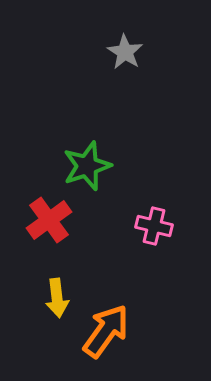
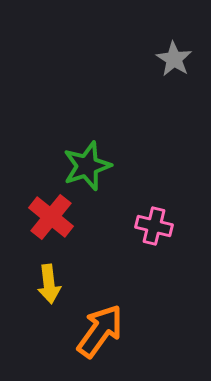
gray star: moved 49 px right, 7 px down
red cross: moved 2 px right, 3 px up; rotated 15 degrees counterclockwise
yellow arrow: moved 8 px left, 14 px up
orange arrow: moved 6 px left
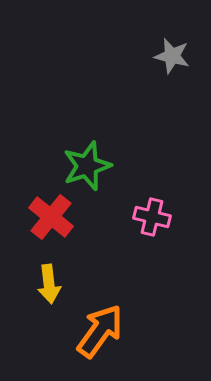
gray star: moved 2 px left, 3 px up; rotated 18 degrees counterclockwise
pink cross: moved 2 px left, 9 px up
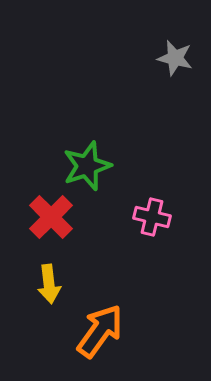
gray star: moved 3 px right, 2 px down
red cross: rotated 6 degrees clockwise
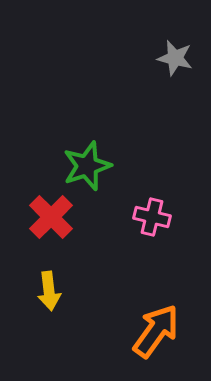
yellow arrow: moved 7 px down
orange arrow: moved 56 px right
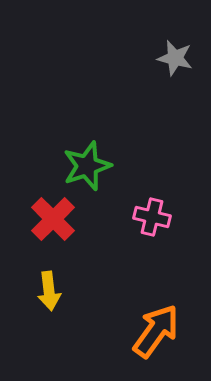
red cross: moved 2 px right, 2 px down
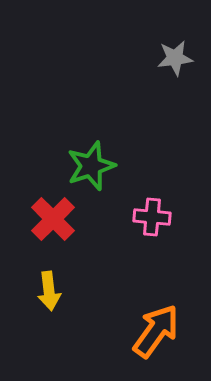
gray star: rotated 21 degrees counterclockwise
green star: moved 4 px right
pink cross: rotated 9 degrees counterclockwise
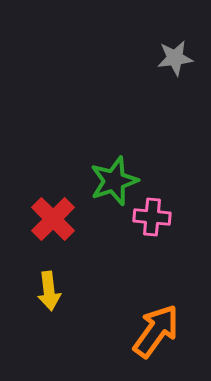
green star: moved 23 px right, 15 px down
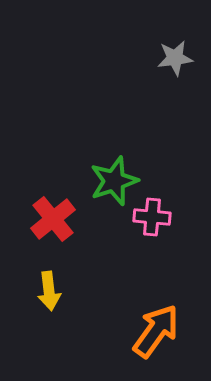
red cross: rotated 6 degrees clockwise
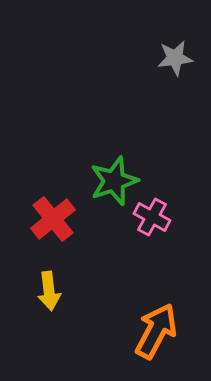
pink cross: rotated 24 degrees clockwise
orange arrow: rotated 8 degrees counterclockwise
